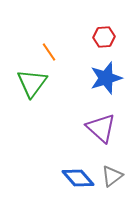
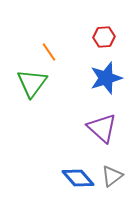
purple triangle: moved 1 px right
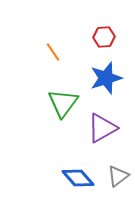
orange line: moved 4 px right
green triangle: moved 31 px right, 20 px down
purple triangle: rotated 48 degrees clockwise
gray triangle: moved 6 px right
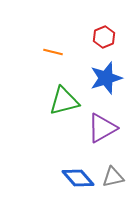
red hexagon: rotated 20 degrees counterclockwise
orange line: rotated 42 degrees counterclockwise
green triangle: moved 1 px right, 2 px up; rotated 40 degrees clockwise
gray triangle: moved 5 px left, 1 px down; rotated 25 degrees clockwise
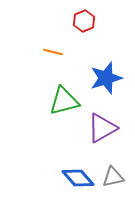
red hexagon: moved 20 px left, 16 px up
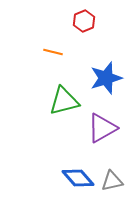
gray triangle: moved 1 px left, 4 px down
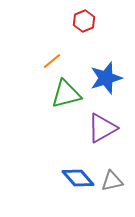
orange line: moved 1 px left, 9 px down; rotated 54 degrees counterclockwise
green triangle: moved 2 px right, 7 px up
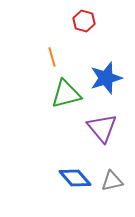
red hexagon: rotated 20 degrees counterclockwise
orange line: moved 4 px up; rotated 66 degrees counterclockwise
purple triangle: rotated 40 degrees counterclockwise
blue diamond: moved 3 px left
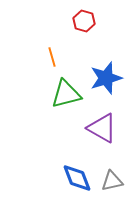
purple triangle: rotated 20 degrees counterclockwise
blue diamond: moved 2 px right; rotated 20 degrees clockwise
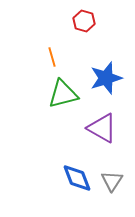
green triangle: moved 3 px left
gray triangle: rotated 45 degrees counterclockwise
